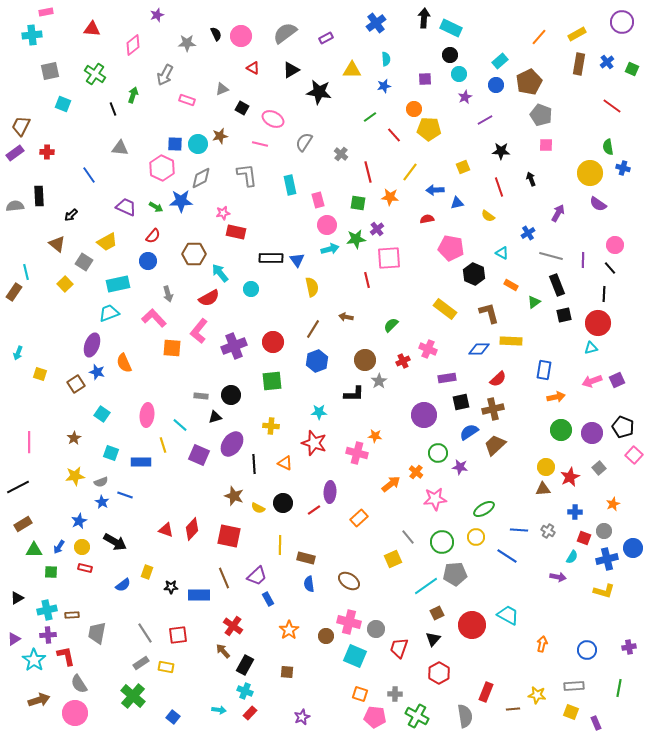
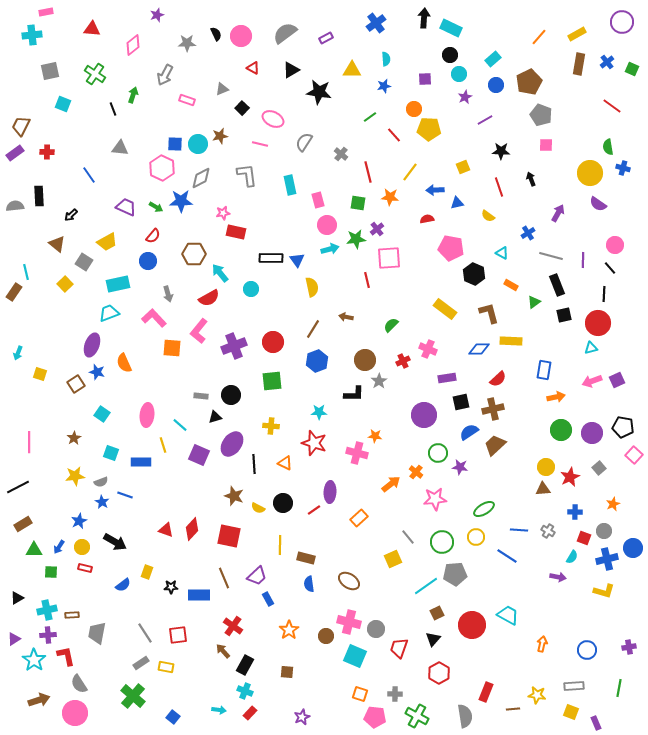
cyan rectangle at (500, 61): moved 7 px left, 2 px up
black square at (242, 108): rotated 16 degrees clockwise
black pentagon at (623, 427): rotated 10 degrees counterclockwise
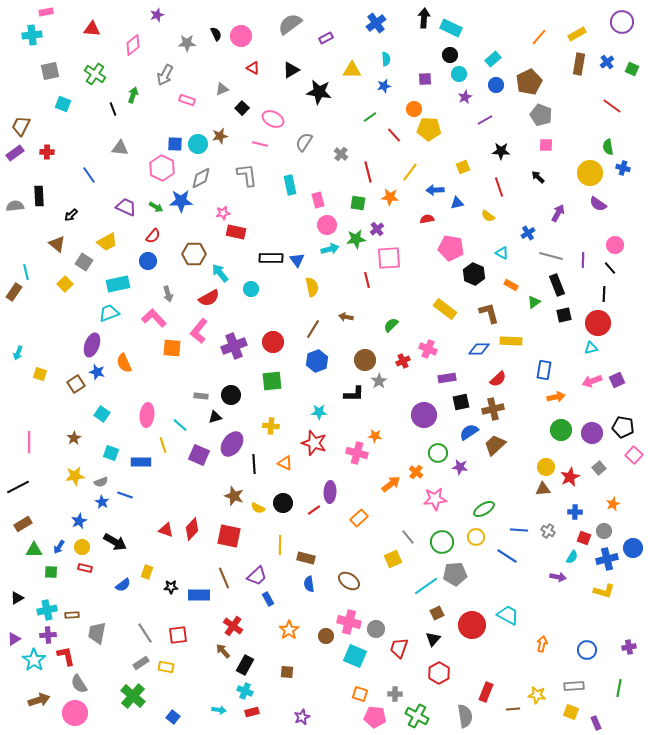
gray semicircle at (285, 33): moved 5 px right, 9 px up
black arrow at (531, 179): moved 7 px right, 2 px up; rotated 24 degrees counterclockwise
red rectangle at (250, 713): moved 2 px right, 1 px up; rotated 32 degrees clockwise
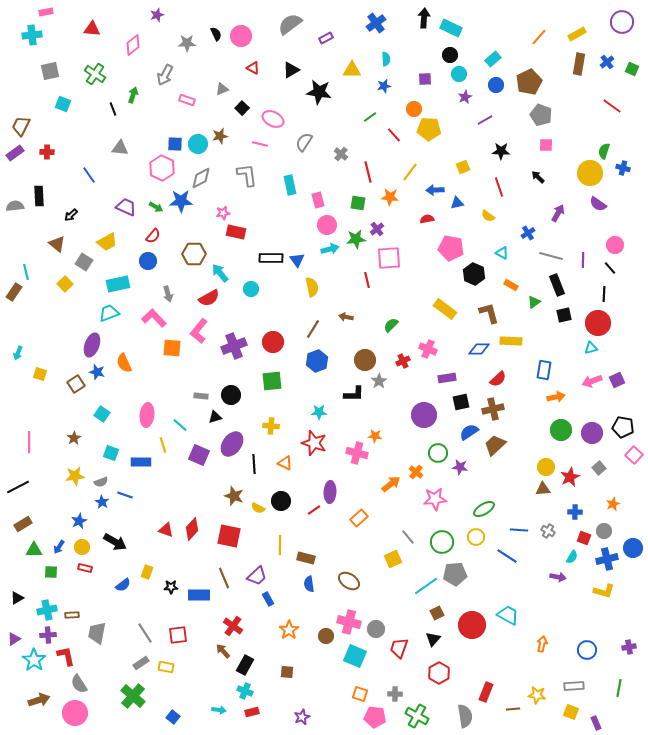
green semicircle at (608, 147): moved 4 px left, 4 px down; rotated 28 degrees clockwise
black circle at (283, 503): moved 2 px left, 2 px up
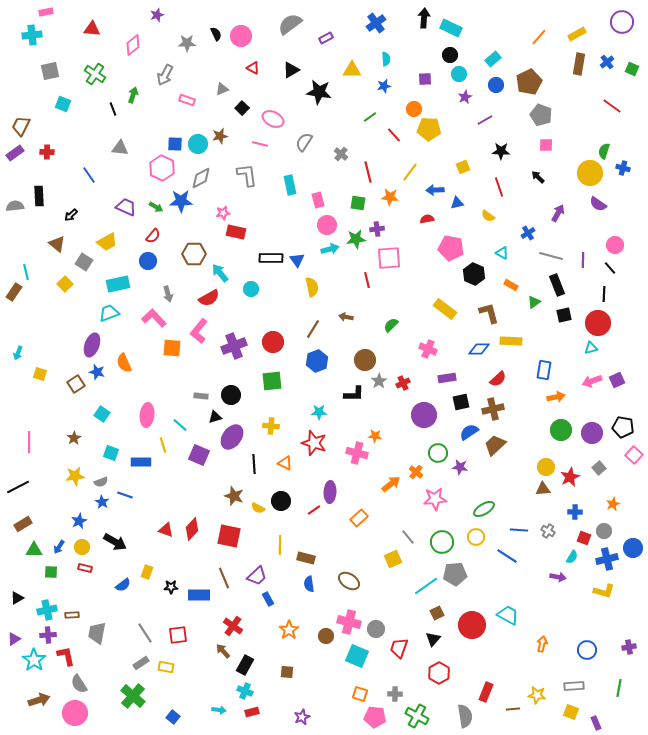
purple cross at (377, 229): rotated 32 degrees clockwise
red cross at (403, 361): moved 22 px down
purple ellipse at (232, 444): moved 7 px up
cyan square at (355, 656): moved 2 px right
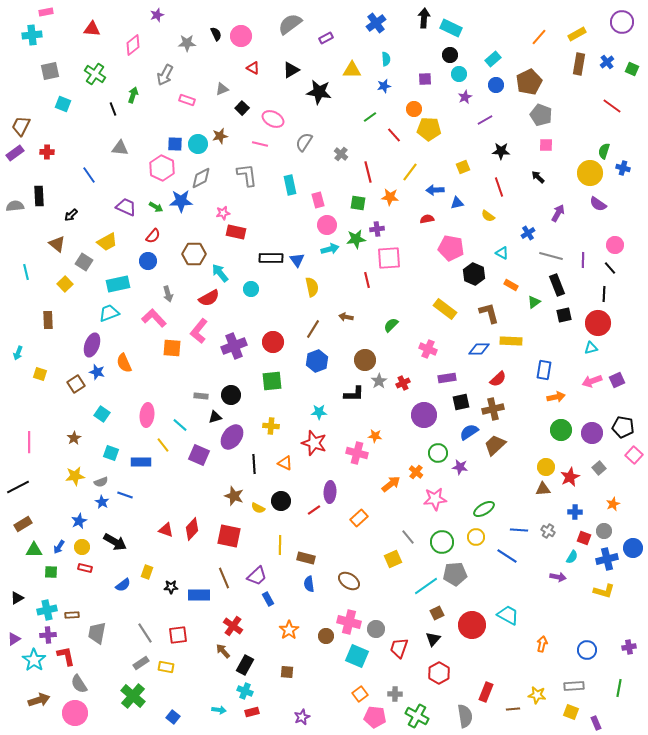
brown rectangle at (14, 292): moved 34 px right, 28 px down; rotated 36 degrees counterclockwise
yellow line at (163, 445): rotated 21 degrees counterclockwise
orange square at (360, 694): rotated 35 degrees clockwise
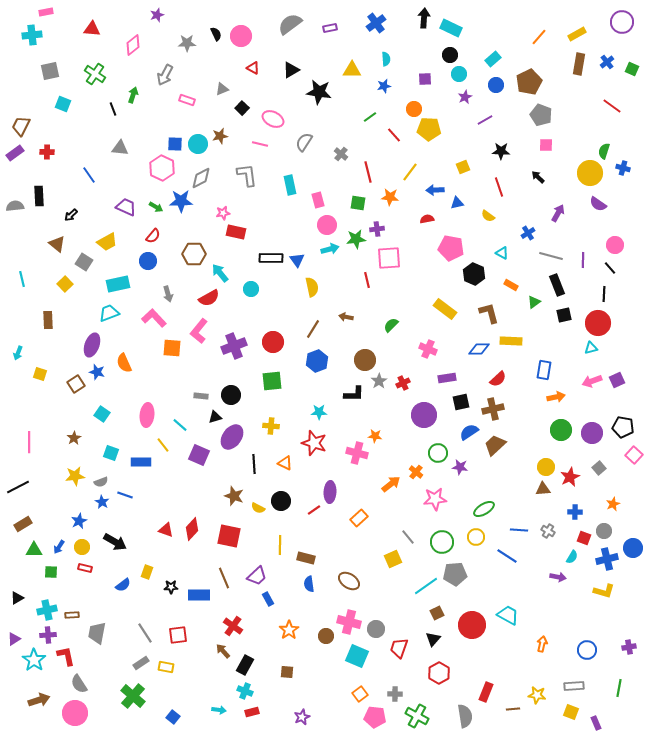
purple rectangle at (326, 38): moved 4 px right, 10 px up; rotated 16 degrees clockwise
cyan line at (26, 272): moved 4 px left, 7 px down
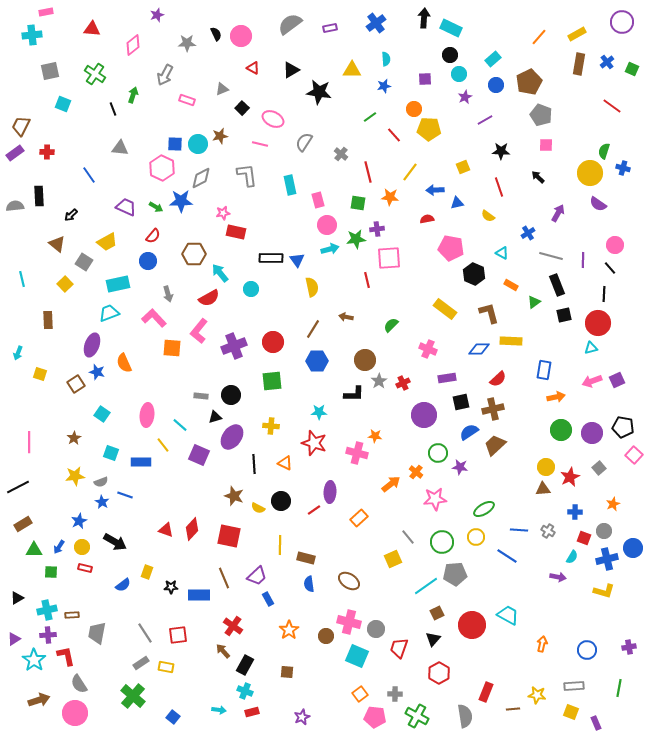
blue hexagon at (317, 361): rotated 20 degrees clockwise
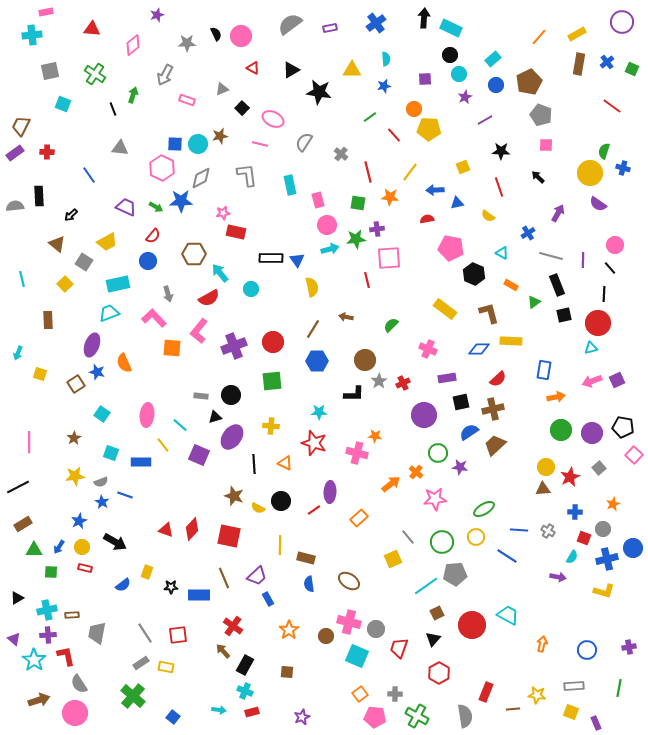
gray circle at (604, 531): moved 1 px left, 2 px up
purple triangle at (14, 639): rotated 48 degrees counterclockwise
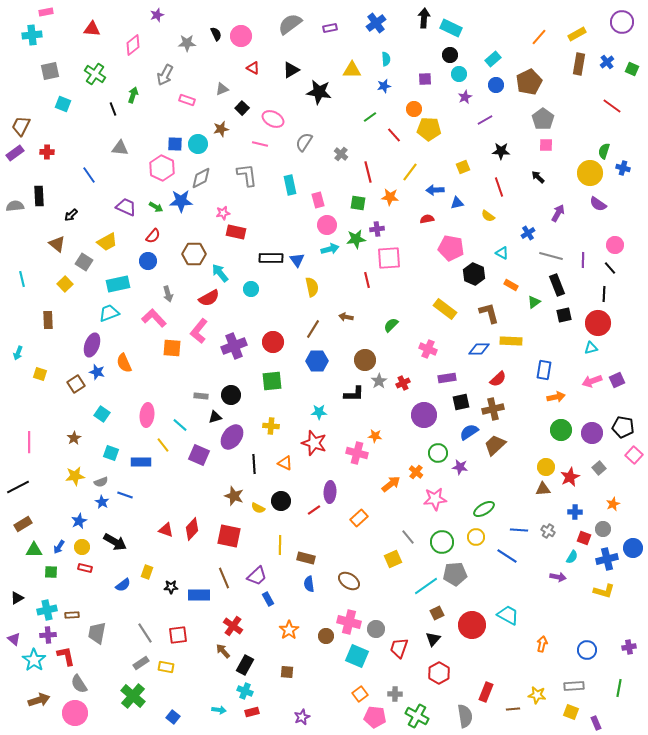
gray pentagon at (541, 115): moved 2 px right, 4 px down; rotated 15 degrees clockwise
brown star at (220, 136): moved 1 px right, 7 px up
